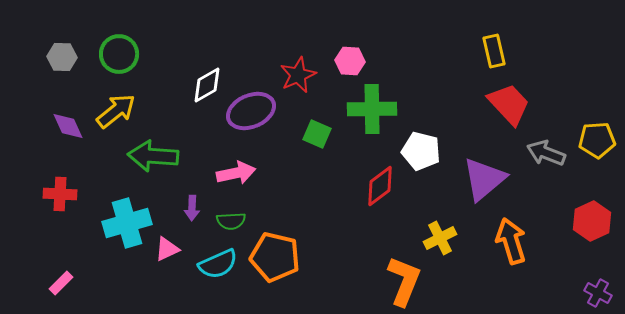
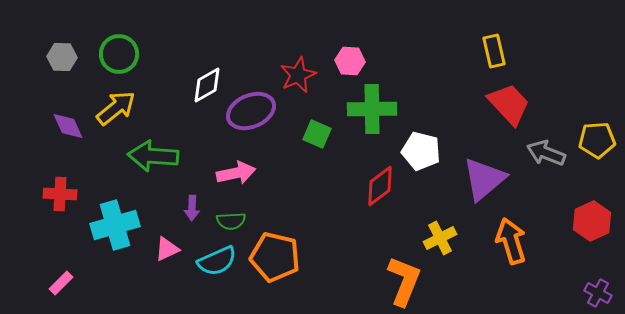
yellow arrow: moved 3 px up
cyan cross: moved 12 px left, 2 px down
cyan semicircle: moved 1 px left, 3 px up
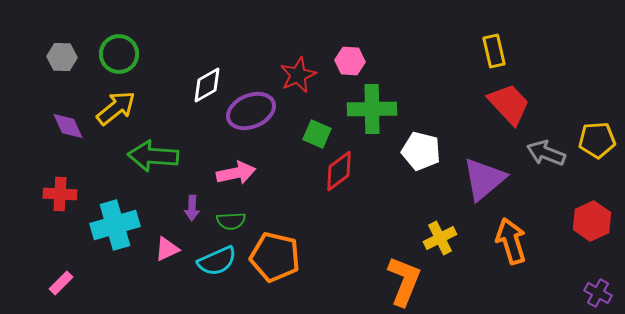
red diamond: moved 41 px left, 15 px up
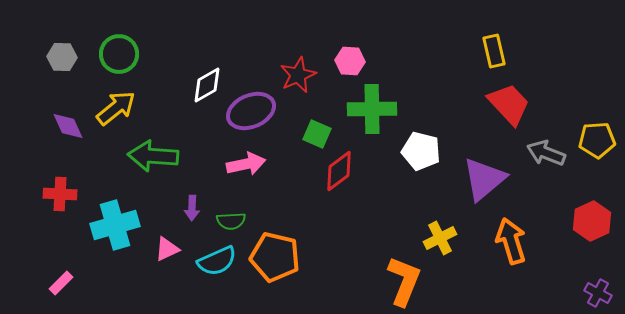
pink arrow: moved 10 px right, 9 px up
